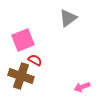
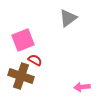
pink arrow: rotated 14 degrees clockwise
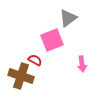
pink square: moved 29 px right
pink arrow: moved 23 px up; rotated 91 degrees counterclockwise
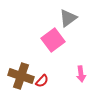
pink square: moved 1 px right; rotated 15 degrees counterclockwise
red semicircle: moved 7 px right, 21 px down; rotated 104 degrees clockwise
pink arrow: moved 1 px left, 10 px down
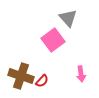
gray triangle: rotated 36 degrees counterclockwise
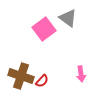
gray triangle: rotated 12 degrees counterclockwise
pink square: moved 9 px left, 11 px up
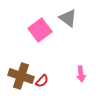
pink square: moved 4 px left, 1 px down
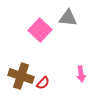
gray triangle: rotated 30 degrees counterclockwise
pink square: rotated 10 degrees counterclockwise
red semicircle: moved 1 px right, 2 px down
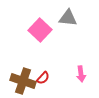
brown cross: moved 2 px right, 5 px down
red semicircle: moved 5 px up
